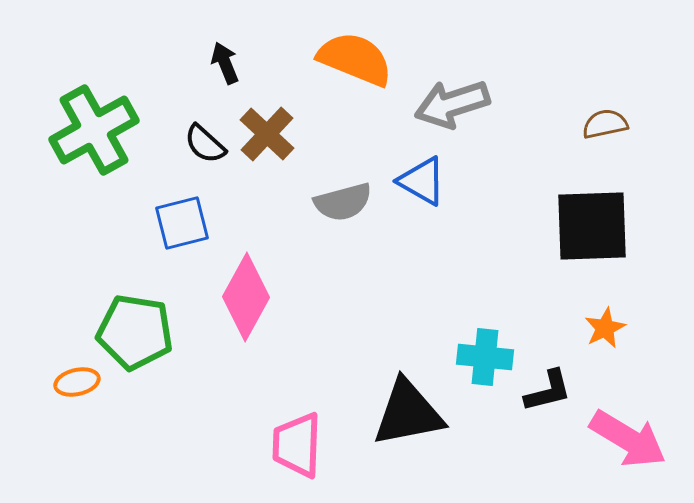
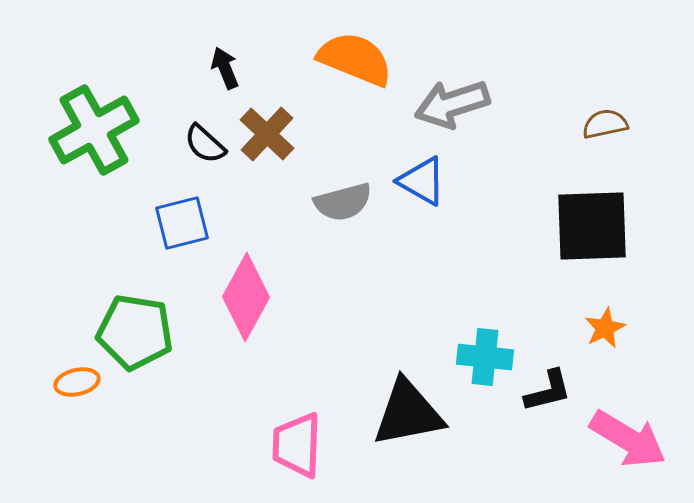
black arrow: moved 5 px down
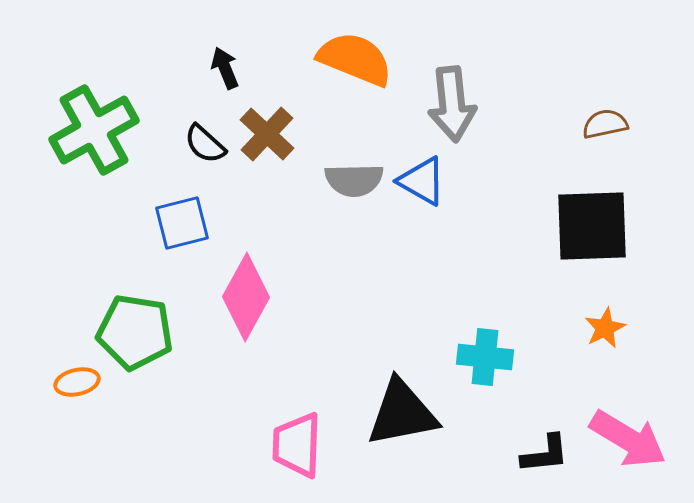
gray arrow: rotated 78 degrees counterclockwise
gray semicircle: moved 11 px right, 22 px up; rotated 14 degrees clockwise
black L-shape: moved 3 px left, 63 px down; rotated 8 degrees clockwise
black triangle: moved 6 px left
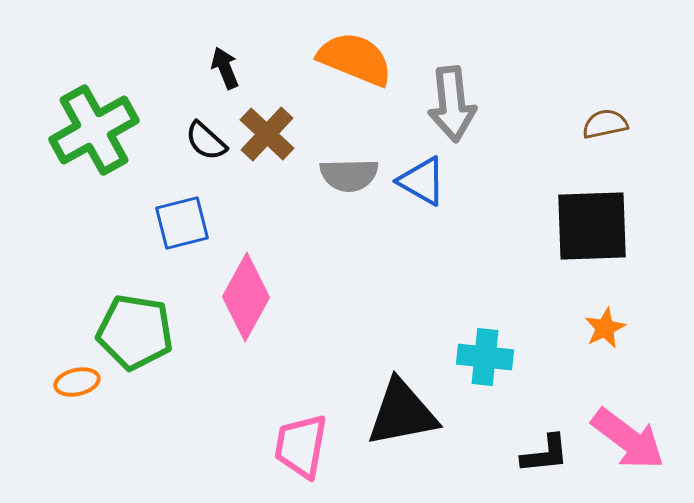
black semicircle: moved 1 px right, 3 px up
gray semicircle: moved 5 px left, 5 px up
pink arrow: rotated 6 degrees clockwise
pink trapezoid: moved 4 px right, 1 px down; rotated 8 degrees clockwise
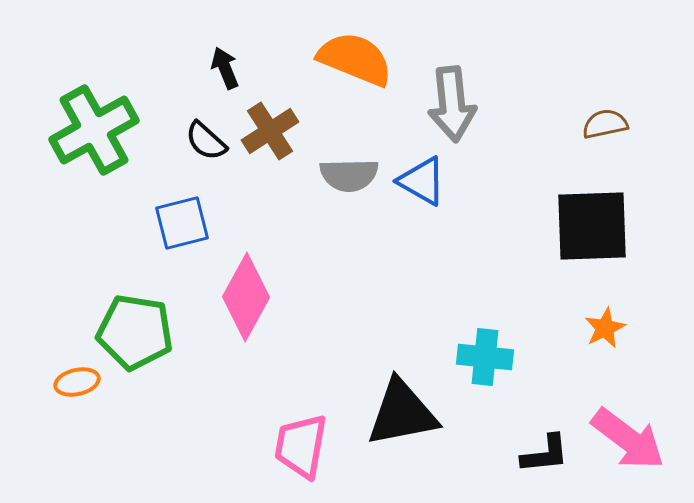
brown cross: moved 3 px right, 3 px up; rotated 14 degrees clockwise
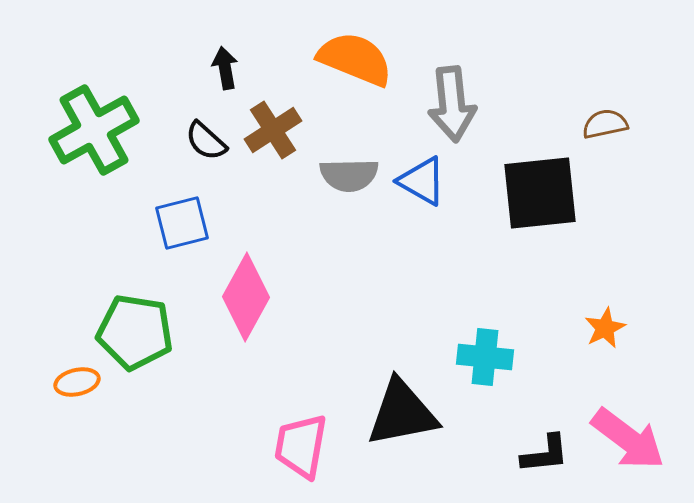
black arrow: rotated 12 degrees clockwise
brown cross: moved 3 px right, 1 px up
black square: moved 52 px left, 33 px up; rotated 4 degrees counterclockwise
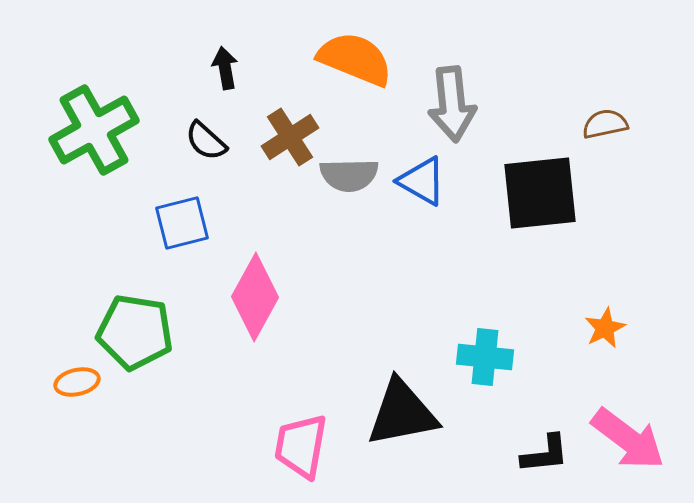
brown cross: moved 17 px right, 7 px down
pink diamond: moved 9 px right
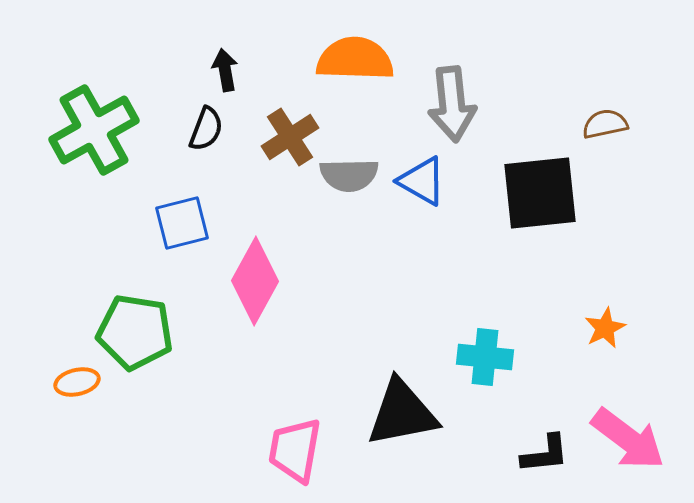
orange semicircle: rotated 20 degrees counterclockwise
black arrow: moved 2 px down
black semicircle: moved 12 px up; rotated 111 degrees counterclockwise
pink diamond: moved 16 px up
pink trapezoid: moved 6 px left, 4 px down
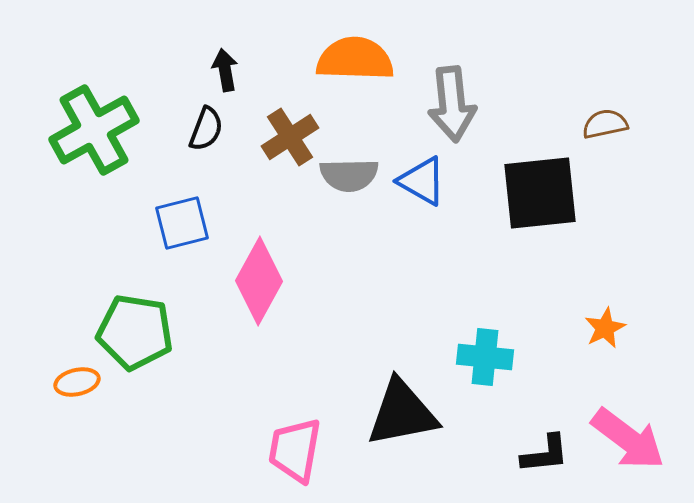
pink diamond: moved 4 px right
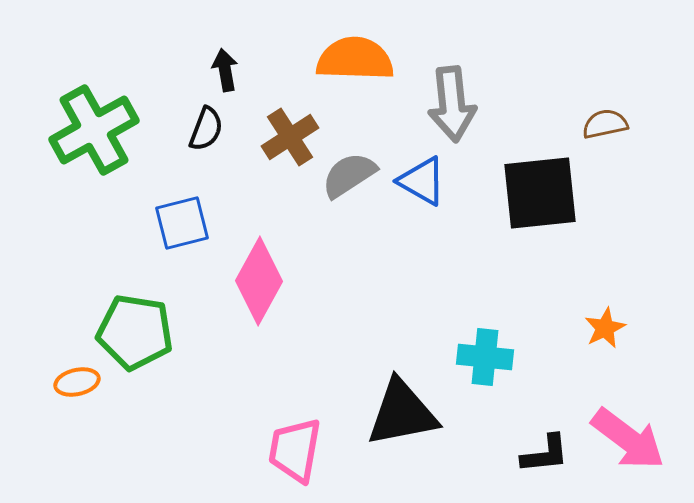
gray semicircle: rotated 148 degrees clockwise
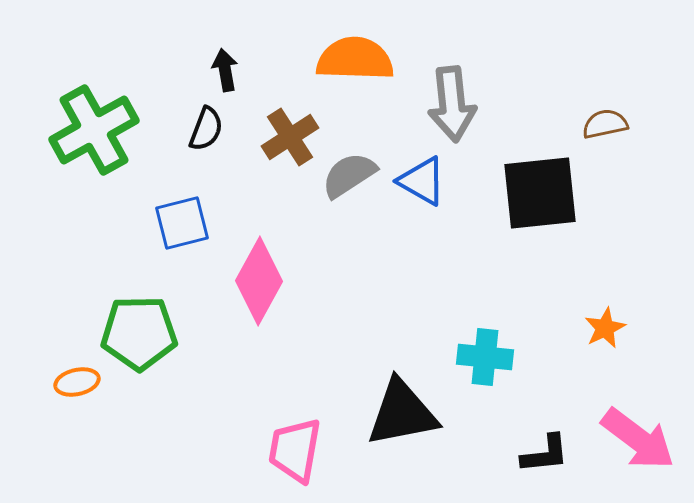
green pentagon: moved 4 px right, 1 px down; rotated 10 degrees counterclockwise
pink arrow: moved 10 px right
